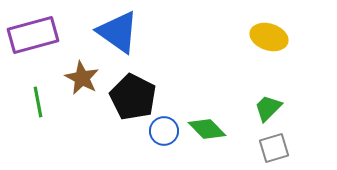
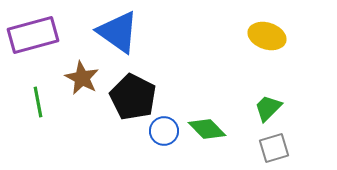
yellow ellipse: moved 2 px left, 1 px up
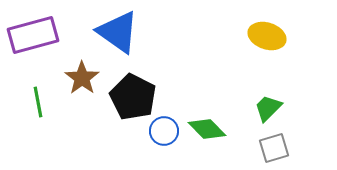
brown star: rotated 8 degrees clockwise
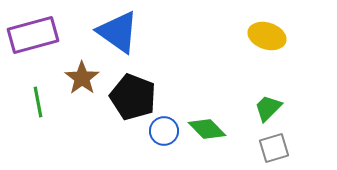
black pentagon: rotated 6 degrees counterclockwise
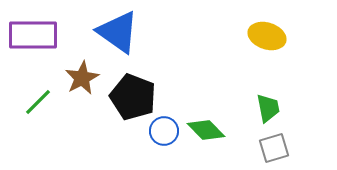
purple rectangle: rotated 15 degrees clockwise
brown star: rotated 8 degrees clockwise
green line: rotated 56 degrees clockwise
green trapezoid: rotated 124 degrees clockwise
green diamond: moved 1 px left, 1 px down
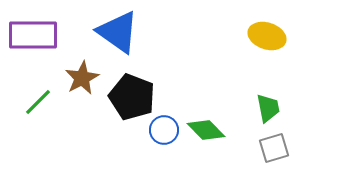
black pentagon: moved 1 px left
blue circle: moved 1 px up
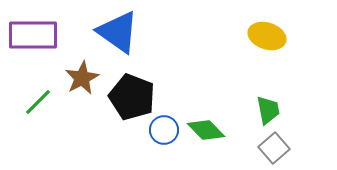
green trapezoid: moved 2 px down
gray square: rotated 24 degrees counterclockwise
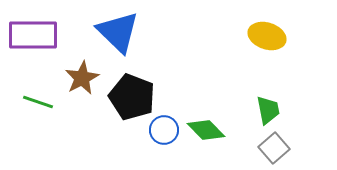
blue triangle: rotated 9 degrees clockwise
green line: rotated 64 degrees clockwise
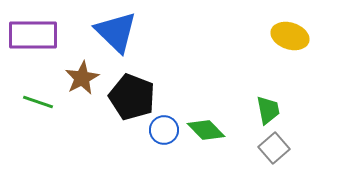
blue triangle: moved 2 px left
yellow ellipse: moved 23 px right
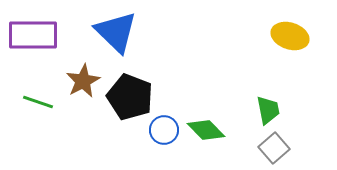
brown star: moved 1 px right, 3 px down
black pentagon: moved 2 px left
